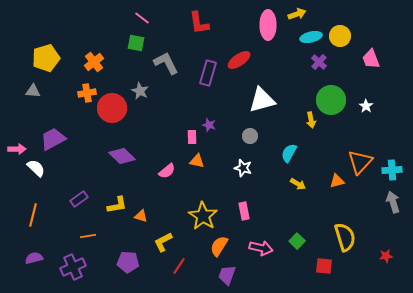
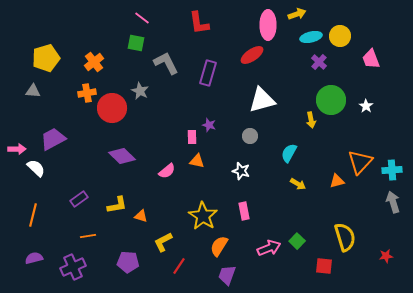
red ellipse at (239, 60): moved 13 px right, 5 px up
white star at (243, 168): moved 2 px left, 3 px down
pink arrow at (261, 248): moved 8 px right; rotated 35 degrees counterclockwise
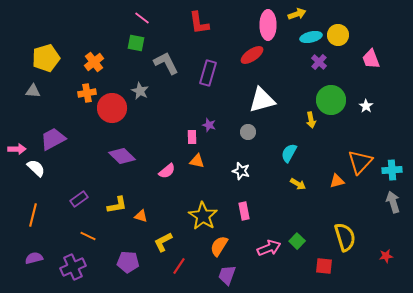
yellow circle at (340, 36): moved 2 px left, 1 px up
gray circle at (250, 136): moved 2 px left, 4 px up
orange line at (88, 236): rotated 35 degrees clockwise
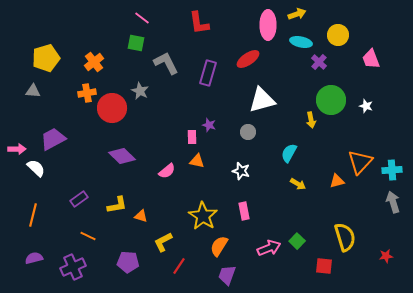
cyan ellipse at (311, 37): moved 10 px left, 5 px down; rotated 25 degrees clockwise
red ellipse at (252, 55): moved 4 px left, 4 px down
white star at (366, 106): rotated 16 degrees counterclockwise
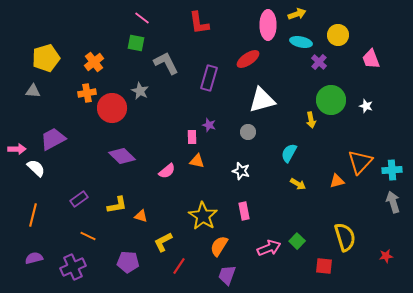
purple rectangle at (208, 73): moved 1 px right, 5 px down
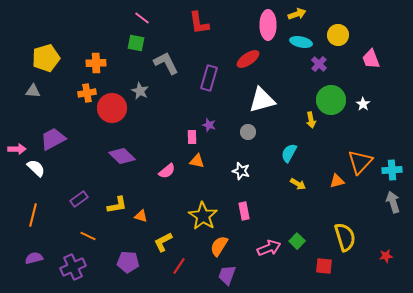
orange cross at (94, 62): moved 2 px right, 1 px down; rotated 36 degrees clockwise
purple cross at (319, 62): moved 2 px down
white star at (366, 106): moved 3 px left, 2 px up; rotated 16 degrees clockwise
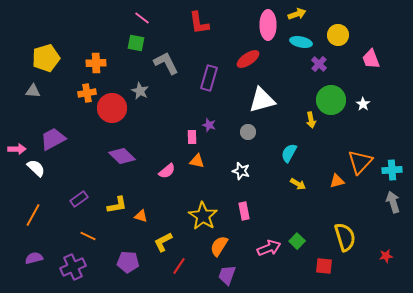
orange line at (33, 215): rotated 15 degrees clockwise
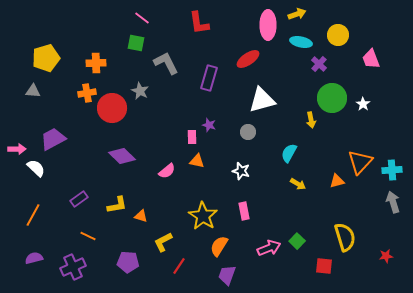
green circle at (331, 100): moved 1 px right, 2 px up
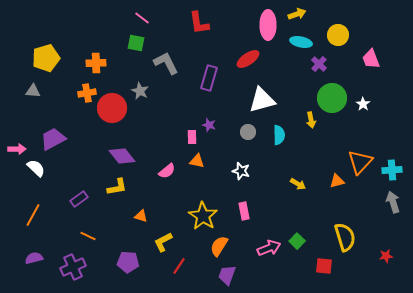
cyan semicircle at (289, 153): moved 10 px left, 18 px up; rotated 150 degrees clockwise
purple diamond at (122, 156): rotated 8 degrees clockwise
yellow L-shape at (117, 205): moved 18 px up
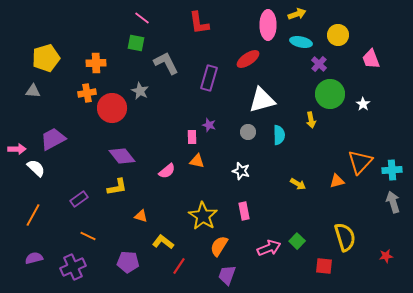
green circle at (332, 98): moved 2 px left, 4 px up
yellow L-shape at (163, 242): rotated 65 degrees clockwise
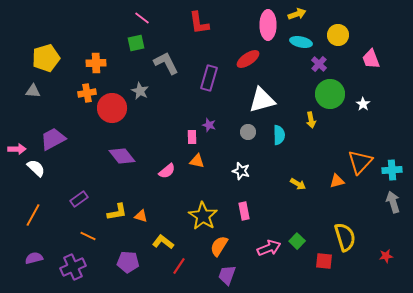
green square at (136, 43): rotated 24 degrees counterclockwise
yellow L-shape at (117, 187): moved 25 px down
red square at (324, 266): moved 5 px up
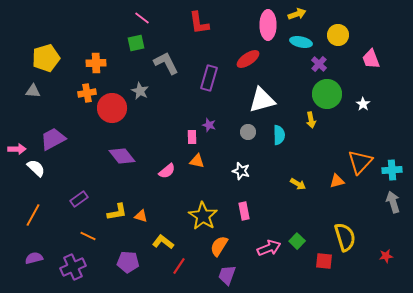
green circle at (330, 94): moved 3 px left
